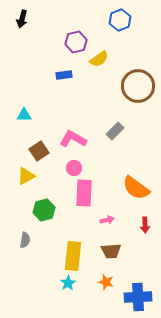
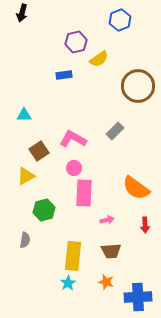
black arrow: moved 6 px up
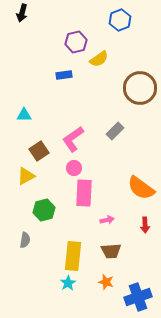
brown circle: moved 2 px right, 2 px down
pink L-shape: rotated 64 degrees counterclockwise
orange semicircle: moved 5 px right
blue cross: rotated 16 degrees counterclockwise
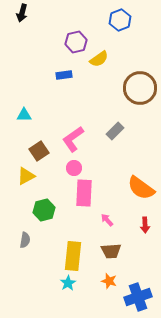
pink arrow: rotated 120 degrees counterclockwise
orange star: moved 3 px right, 1 px up
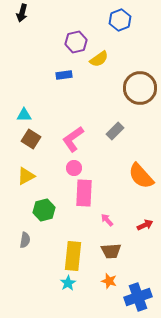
brown square: moved 8 px left, 12 px up; rotated 24 degrees counterclockwise
orange semicircle: moved 12 px up; rotated 12 degrees clockwise
red arrow: rotated 112 degrees counterclockwise
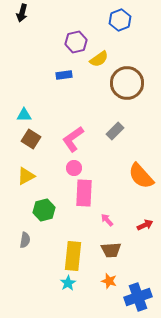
brown circle: moved 13 px left, 5 px up
brown trapezoid: moved 1 px up
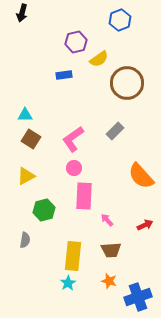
cyan triangle: moved 1 px right
pink rectangle: moved 3 px down
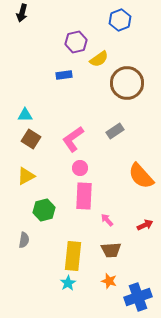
gray rectangle: rotated 12 degrees clockwise
pink circle: moved 6 px right
gray semicircle: moved 1 px left
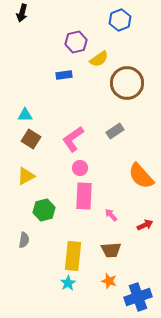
pink arrow: moved 4 px right, 5 px up
